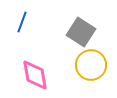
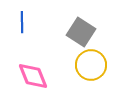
blue line: rotated 20 degrees counterclockwise
pink diamond: moved 2 px left, 1 px down; rotated 12 degrees counterclockwise
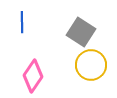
pink diamond: rotated 56 degrees clockwise
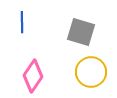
gray square: rotated 16 degrees counterclockwise
yellow circle: moved 7 px down
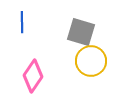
yellow circle: moved 11 px up
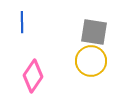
gray square: moved 13 px right; rotated 8 degrees counterclockwise
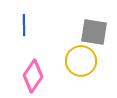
blue line: moved 2 px right, 3 px down
yellow circle: moved 10 px left
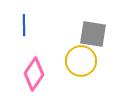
gray square: moved 1 px left, 2 px down
pink diamond: moved 1 px right, 2 px up
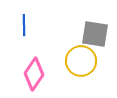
gray square: moved 2 px right
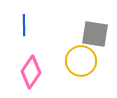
pink diamond: moved 3 px left, 2 px up
